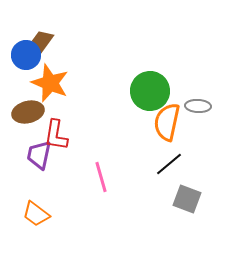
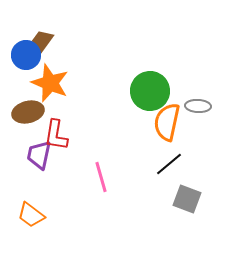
orange trapezoid: moved 5 px left, 1 px down
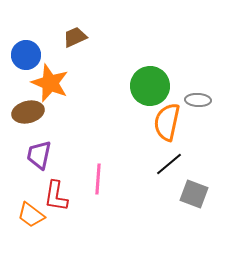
brown trapezoid: moved 33 px right, 4 px up; rotated 30 degrees clockwise
green circle: moved 5 px up
gray ellipse: moved 6 px up
red L-shape: moved 61 px down
pink line: moved 3 px left, 2 px down; rotated 20 degrees clockwise
gray square: moved 7 px right, 5 px up
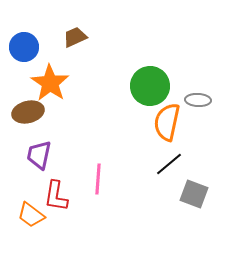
blue circle: moved 2 px left, 8 px up
orange star: rotated 12 degrees clockwise
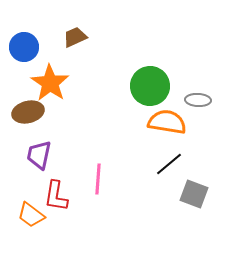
orange semicircle: rotated 87 degrees clockwise
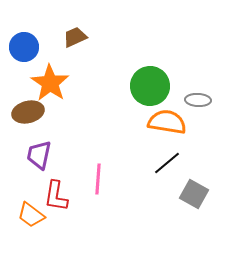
black line: moved 2 px left, 1 px up
gray square: rotated 8 degrees clockwise
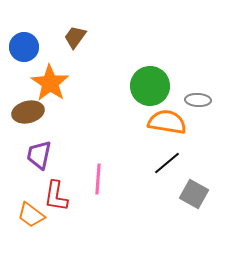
brown trapezoid: rotated 30 degrees counterclockwise
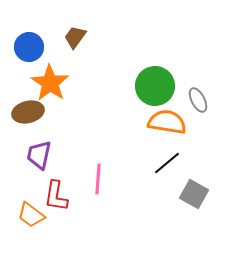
blue circle: moved 5 px right
green circle: moved 5 px right
gray ellipse: rotated 60 degrees clockwise
